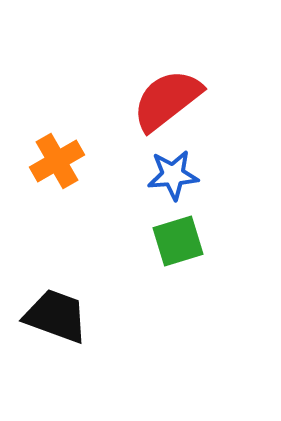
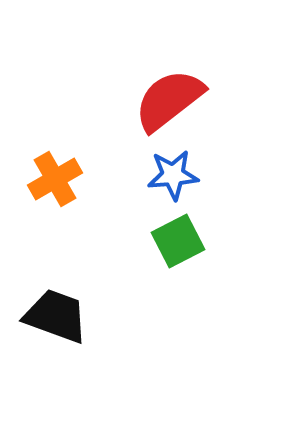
red semicircle: moved 2 px right
orange cross: moved 2 px left, 18 px down
green square: rotated 10 degrees counterclockwise
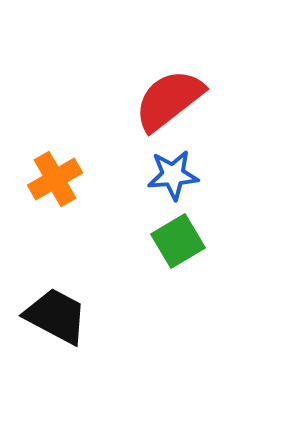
green square: rotated 4 degrees counterclockwise
black trapezoid: rotated 8 degrees clockwise
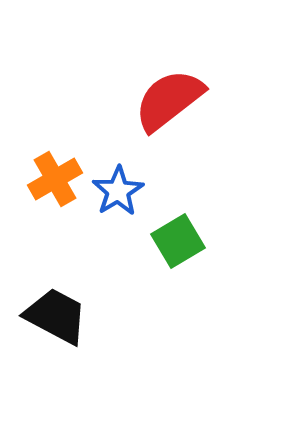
blue star: moved 55 px left, 16 px down; rotated 27 degrees counterclockwise
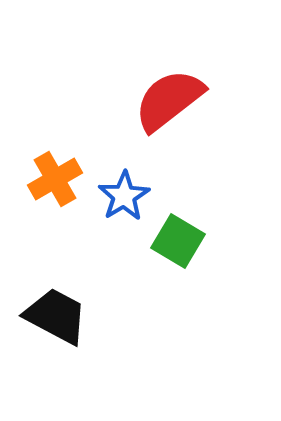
blue star: moved 6 px right, 5 px down
green square: rotated 28 degrees counterclockwise
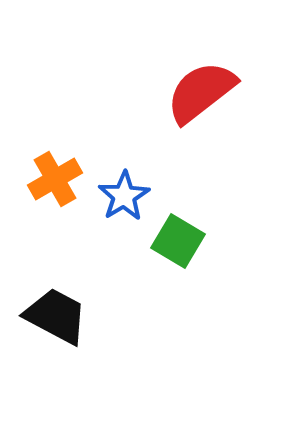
red semicircle: moved 32 px right, 8 px up
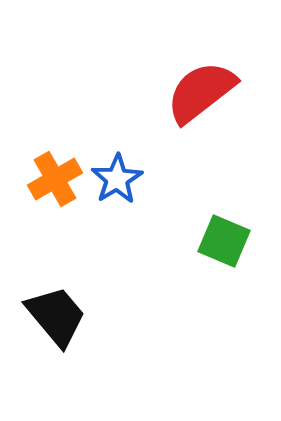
blue star: moved 7 px left, 17 px up
green square: moved 46 px right; rotated 8 degrees counterclockwise
black trapezoid: rotated 22 degrees clockwise
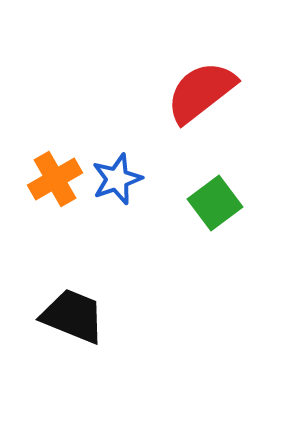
blue star: rotated 12 degrees clockwise
green square: moved 9 px left, 38 px up; rotated 30 degrees clockwise
black trapezoid: moved 17 px right; rotated 28 degrees counterclockwise
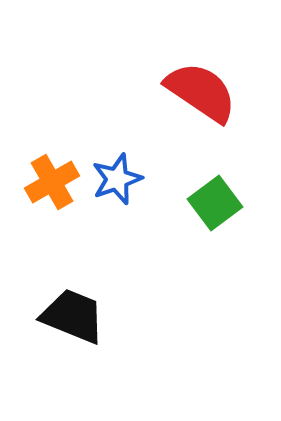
red semicircle: rotated 72 degrees clockwise
orange cross: moved 3 px left, 3 px down
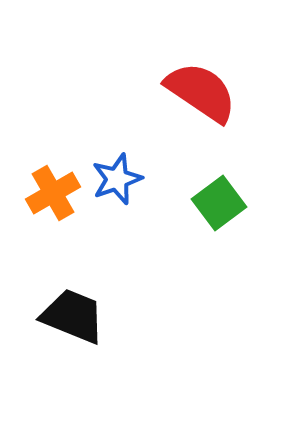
orange cross: moved 1 px right, 11 px down
green square: moved 4 px right
